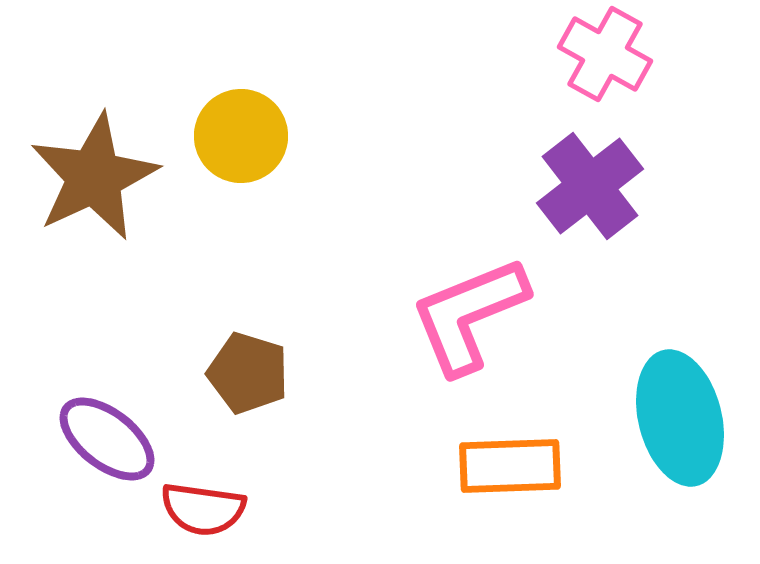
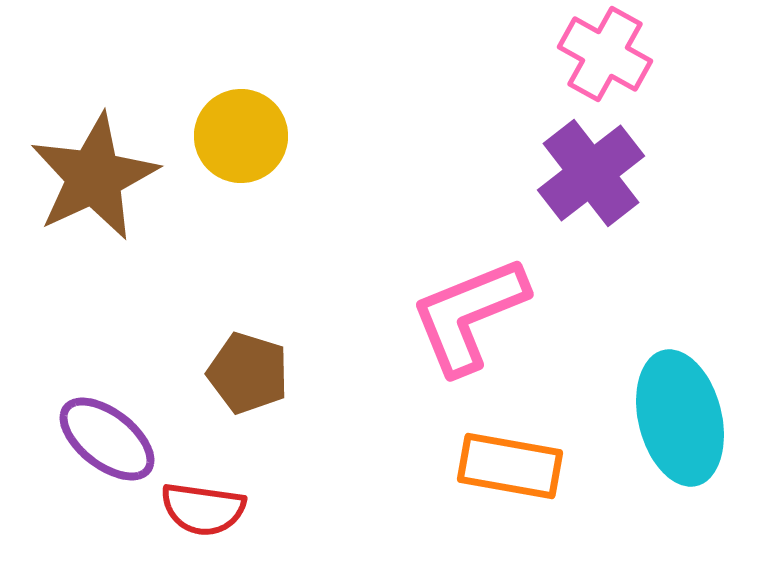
purple cross: moved 1 px right, 13 px up
orange rectangle: rotated 12 degrees clockwise
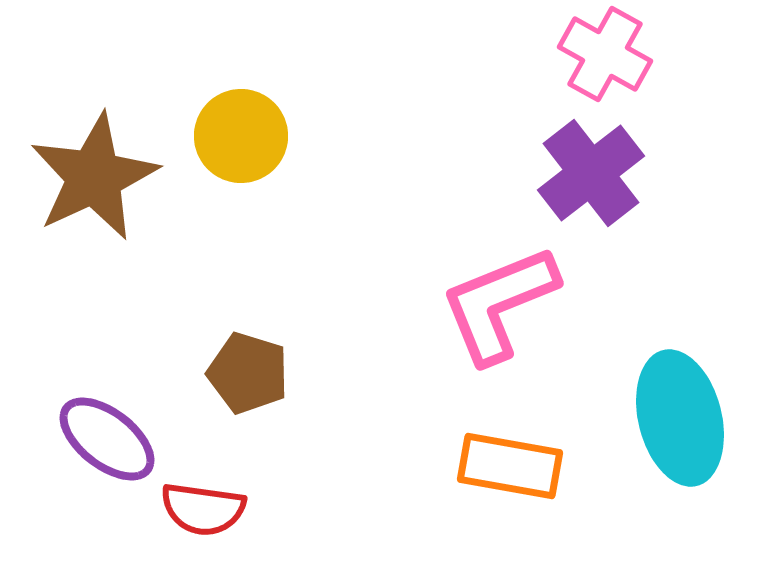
pink L-shape: moved 30 px right, 11 px up
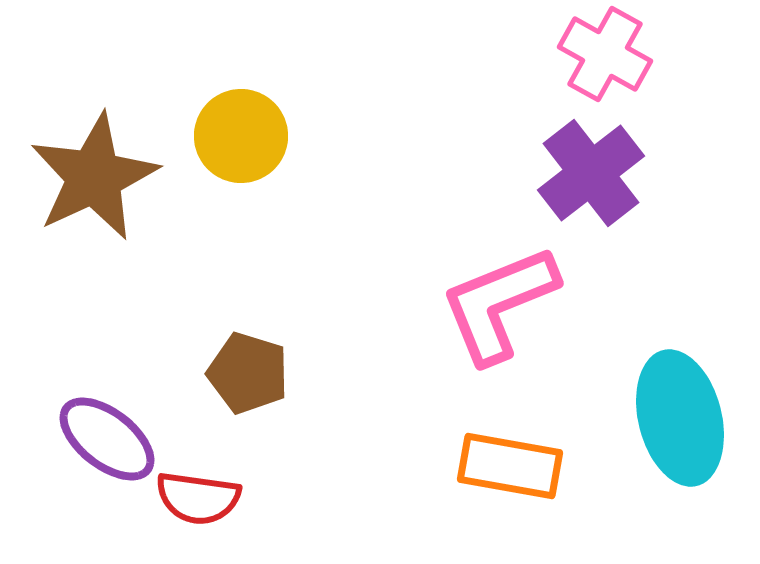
red semicircle: moved 5 px left, 11 px up
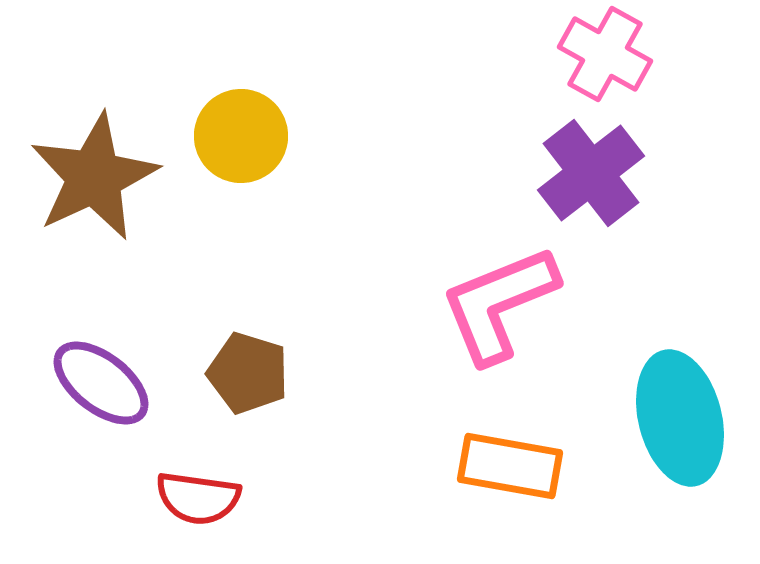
purple ellipse: moved 6 px left, 56 px up
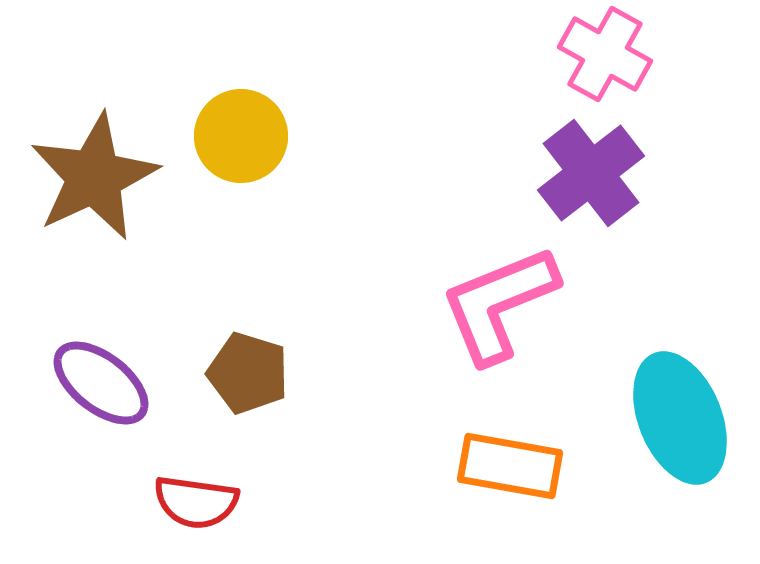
cyan ellipse: rotated 8 degrees counterclockwise
red semicircle: moved 2 px left, 4 px down
